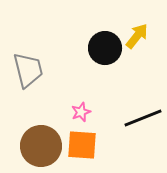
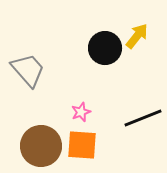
gray trapezoid: rotated 27 degrees counterclockwise
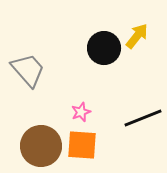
black circle: moved 1 px left
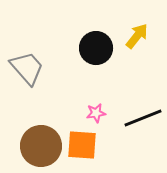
black circle: moved 8 px left
gray trapezoid: moved 1 px left, 2 px up
pink star: moved 15 px right, 1 px down; rotated 12 degrees clockwise
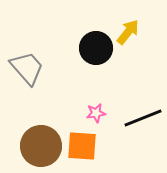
yellow arrow: moved 9 px left, 4 px up
orange square: moved 1 px down
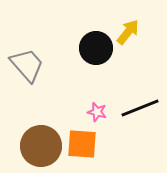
gray trapezoid: moved 3 px up
pink star: moved 1 px right, 1 px up; rotated 24 degrees clockwise
black line: moved 3 px left, 10 px up
orange square: moved 2 px up
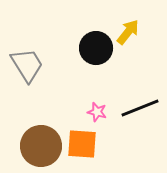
gray trapezoid: rotated 9 degrees clockwise
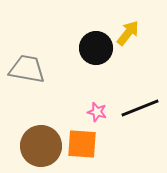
yellow arrow: moved 1 px down
gray trapezoid: moved 4 px down; rotated 48 degrees counterclockwise
